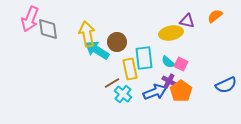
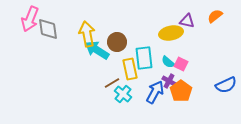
blue arrow: rotated 40 degrees counterclockwise
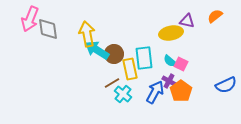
brown circle: moved 3 px left, 12 px down
cyan semicircle: moved 2 px right, 1 px up
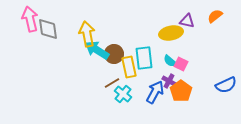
pink arrow: rotated 145 degrees clockwise
yellow rectangle: moved 1 px left, 2 px up
